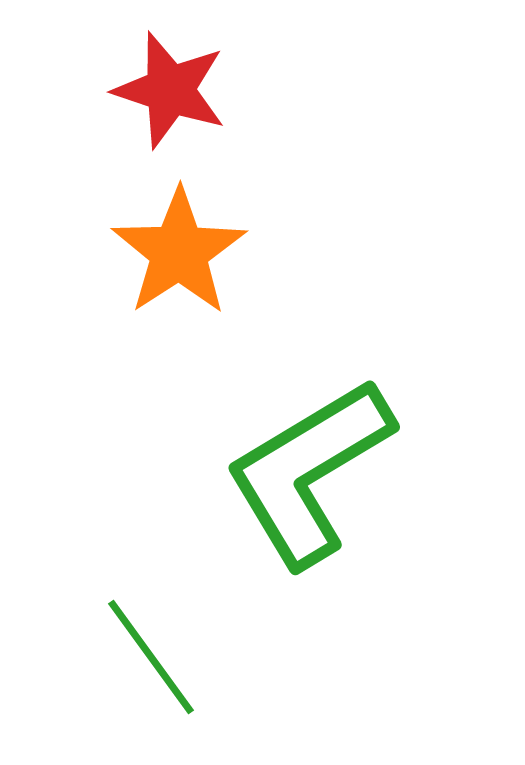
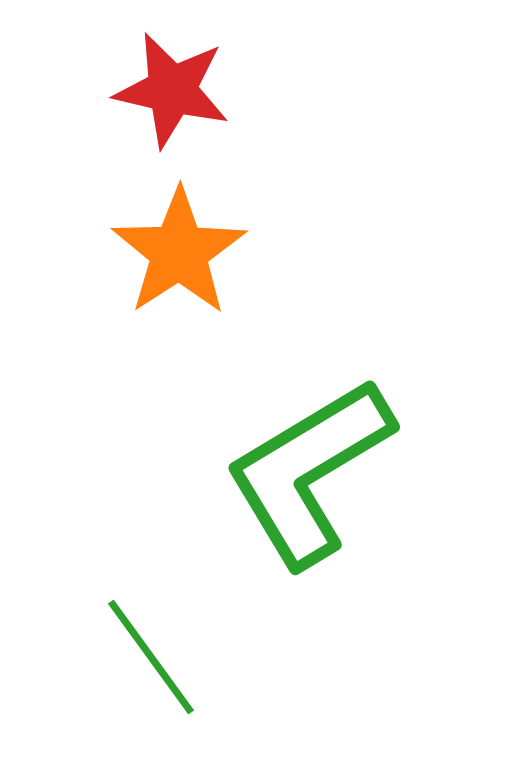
red star: moved 2 px right; rotated 5 degrees counterclockwise
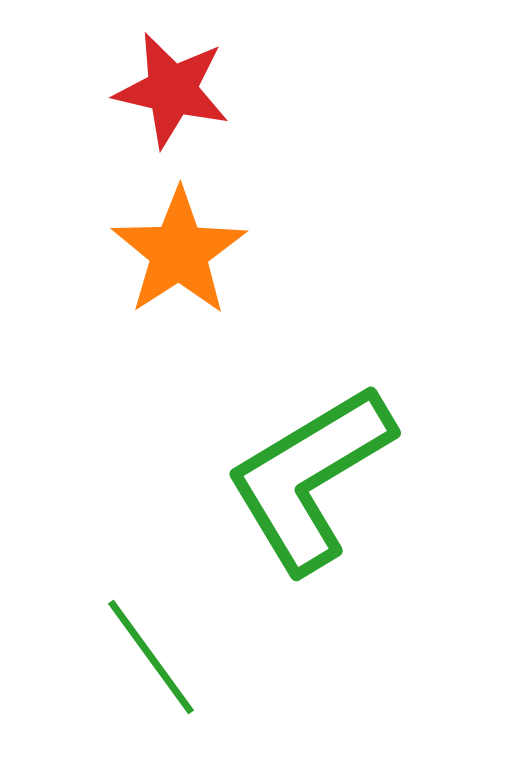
green L-shape: moved 1 px right, 6 px down
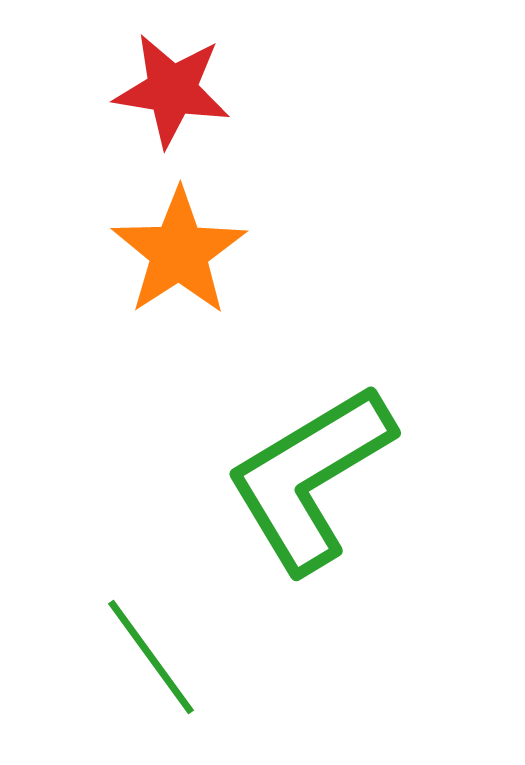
red star: rotated 4 degrees counterclockwise
